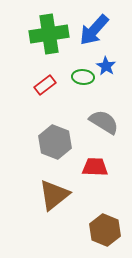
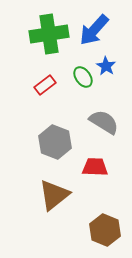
green ellipse: rotated 50 degrees clockwise
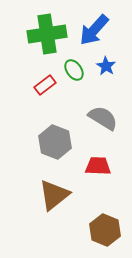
green cross: moved 2 px left
green ellipse: moved 9 px left, 7 px up
gray semicircle: moved 1 px left, 4 px up
red trapezoid: moved 3 px right, 1 px up
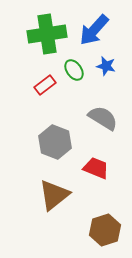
blue star: rotated 18 degrees counterclockwise
red trapezoid: moved 2 px left, 2 px down; rotated 20 degrees clockwise
brown hexagon: rotated 20 degrees clockwise
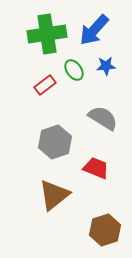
blue star: rotated 18 degrees counterclockwise
gray hexagon: rotated 20 degrees clockwise
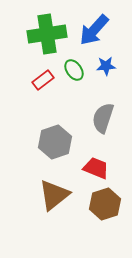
red rectangle: moved 2 px left, 5 px up
gray semicircle: rotated 104 degrees counterclockwise
brown hexagon: moved 26 px up
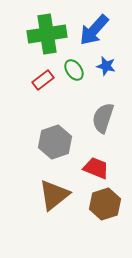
blue star: rotated 18 degrees clockwise
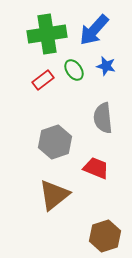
gray semicircle: rotated 24 degrees counterclockwise
brown hexagon: moved 32 px down
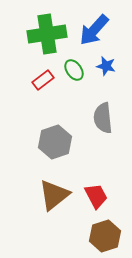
red trapezoid: moved 28 px down; rotated 40 degrees clockwise
